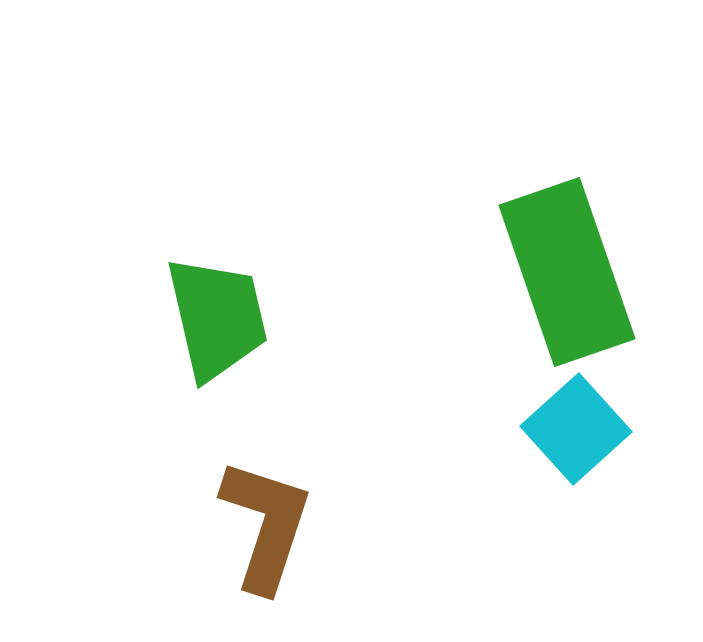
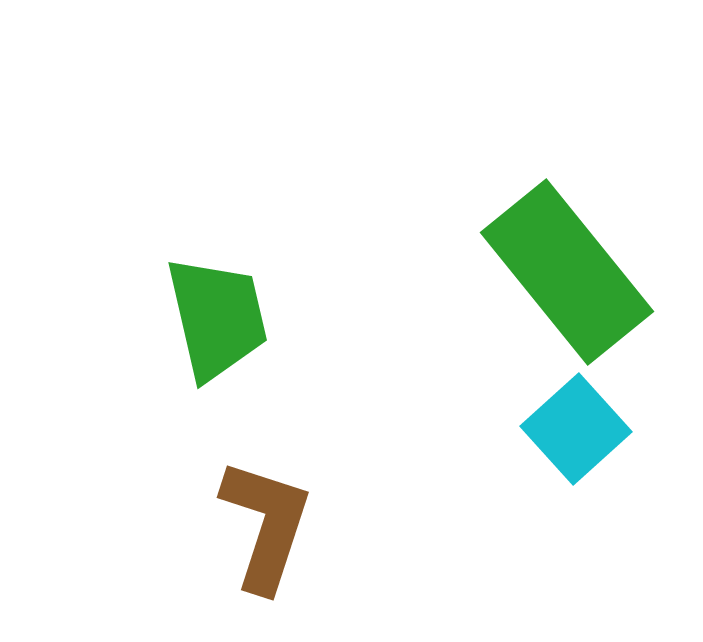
green rectangle: rotated 20 degrees counterclockwise
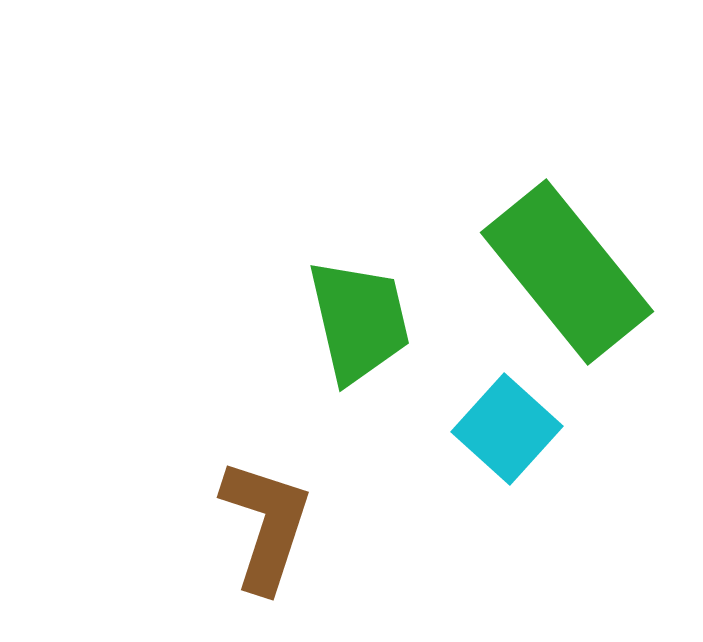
green trapezoid: moved 142 px right, 3 px down
cyan square: moved 69 px left; rotated 6 degrees counterclockwise
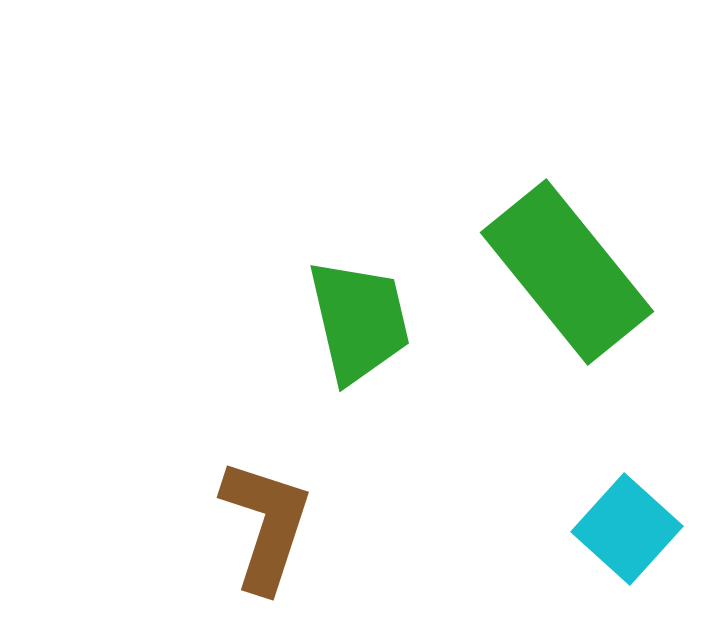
cyan square: moved 120 px right, 100 px down
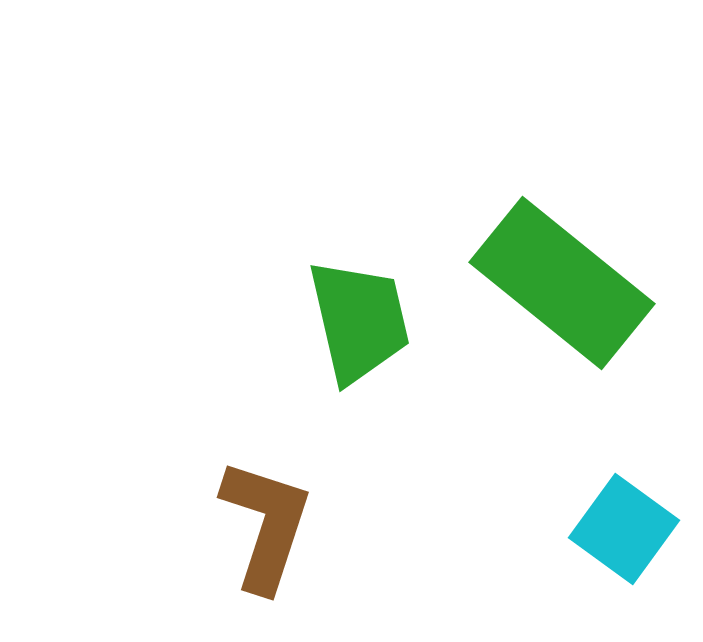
green rectangle: moved 5 px left, 11 px down; rotated 12 degrees counterclockwise
cyan square: moved 3 px left; rotated 6 degrees counterclockwise
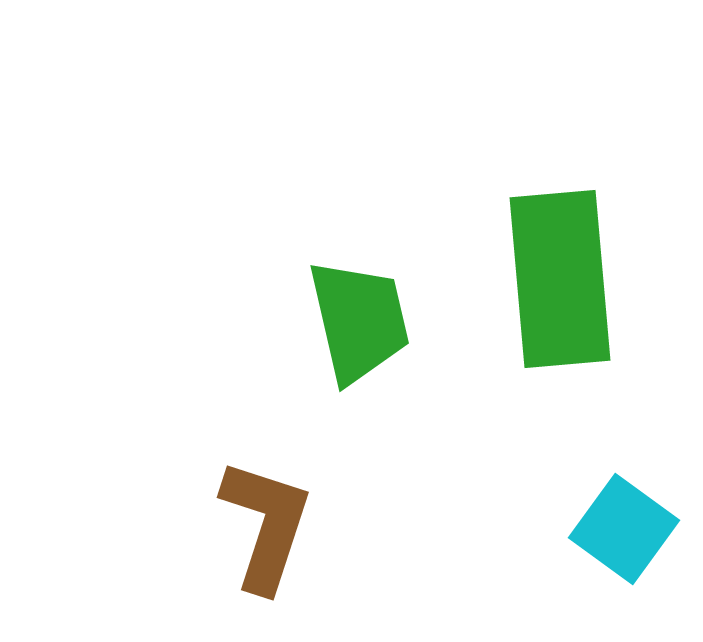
green rectangle: moved 2 px left, 4 px up; rotated 46 degrees clockwise
